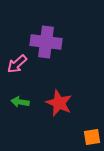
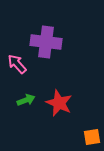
pink arrow: rotated 90 degrees clockwise
green arrow: moved 6 px right, 2 px up; rotated 150 degrees clockwise
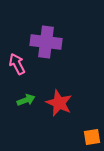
pink arrow: rotated 15 degrees clockwise
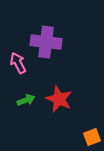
pink arrow: moved 1 px right, 1 px up
red star: moved 4 px up
orange square: rotated 12 degrees counterclockwise
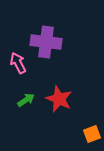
green arrow: rotated 12 degrees counterclockwise
orange square: moved 3 px up
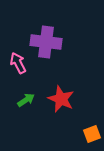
red star: moved 2 px right
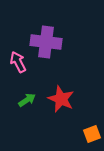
pink arrow: moved 1 px up
green arrow: moved 1 px right
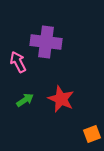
green arrow: moved 2 px left
